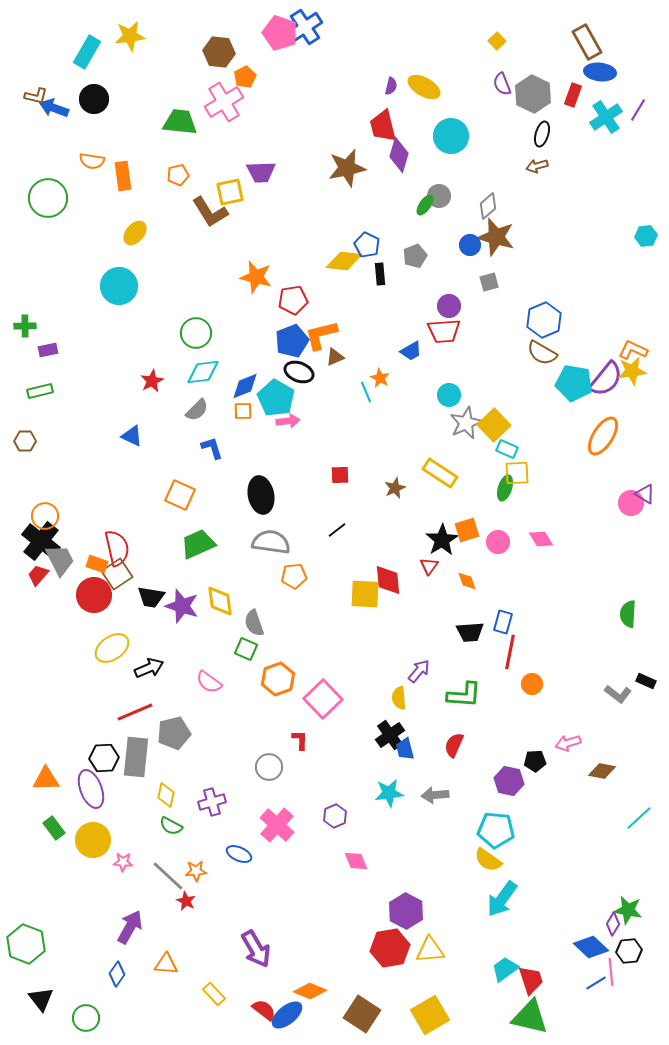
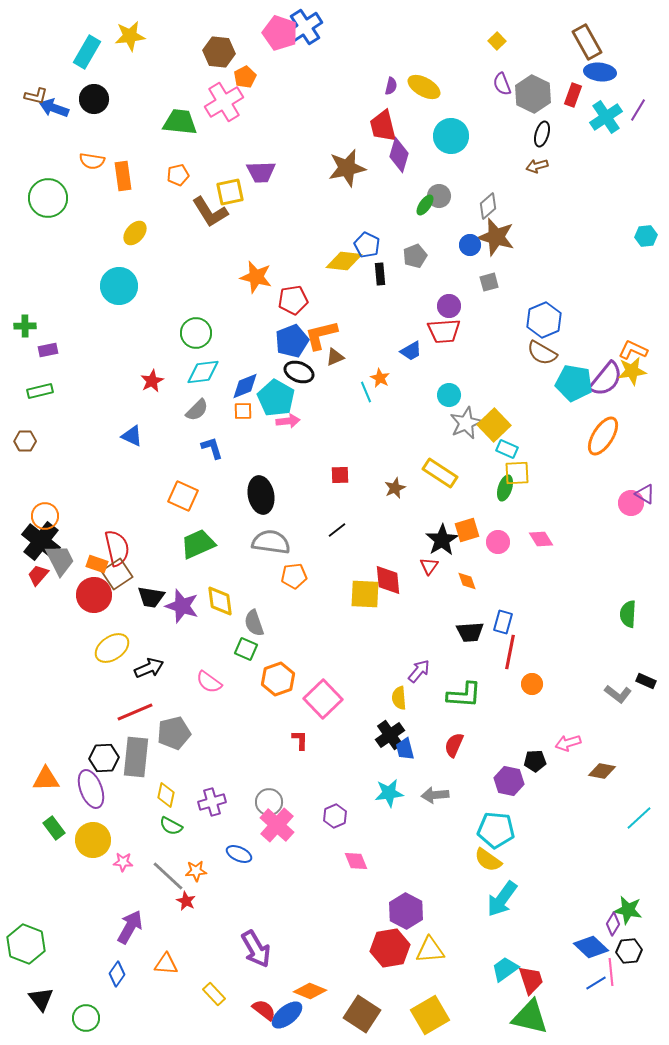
orange square at (180, 495): moved 3 px right, 1 px down
gray circle at (269, 767): moved 35 px down
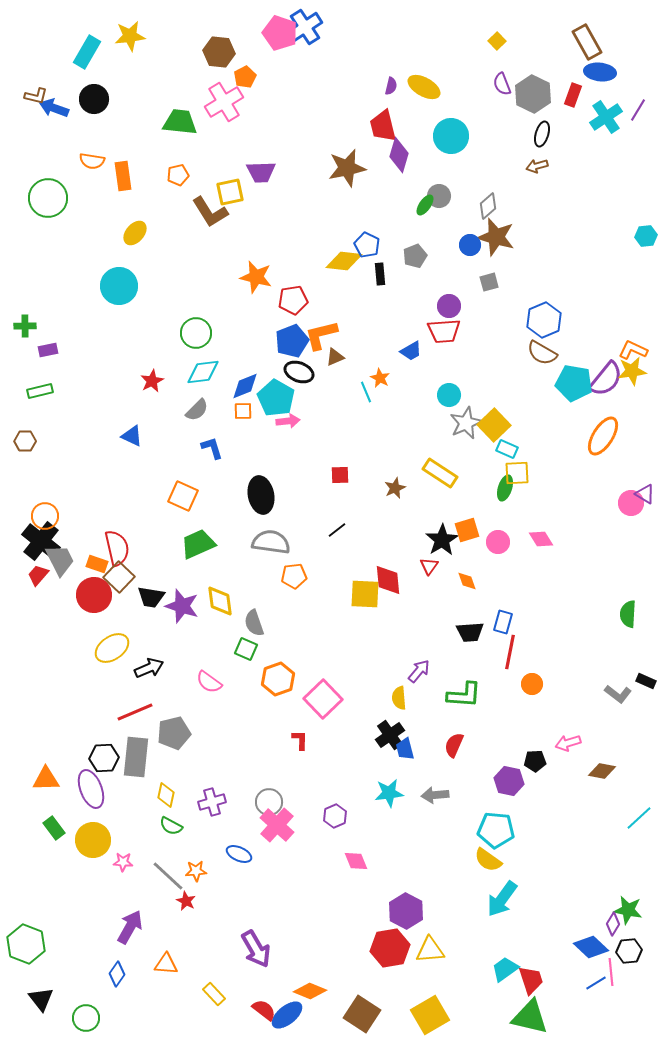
brown square at (117, 574): moved 2 px right, 3 px down; rotated 12 degrees counterclockwise
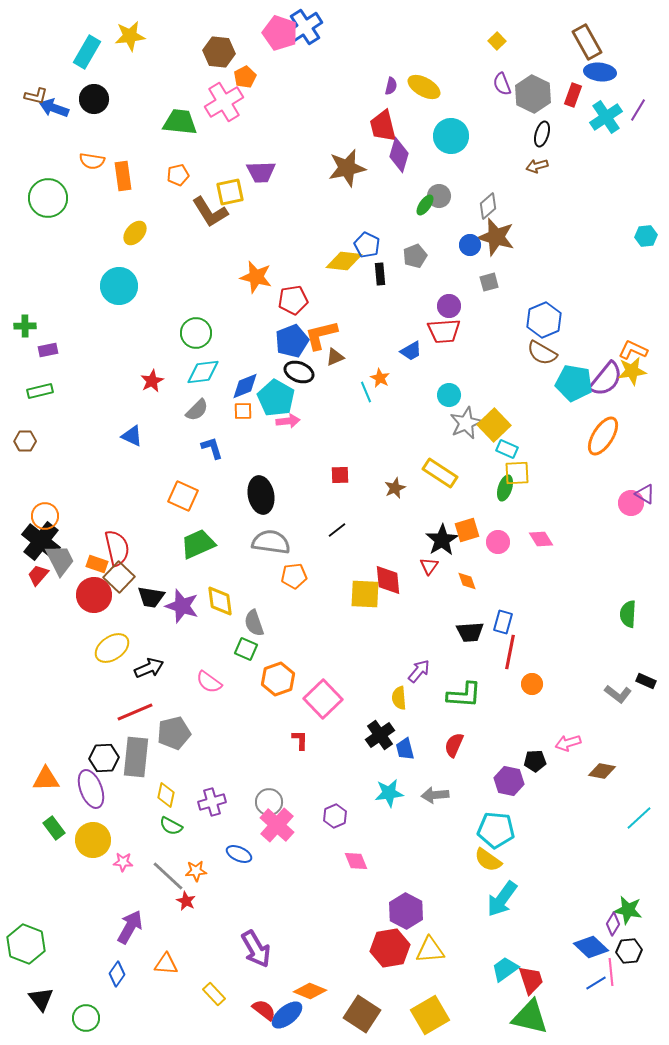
black cross at (390, 735): moved 10 px left
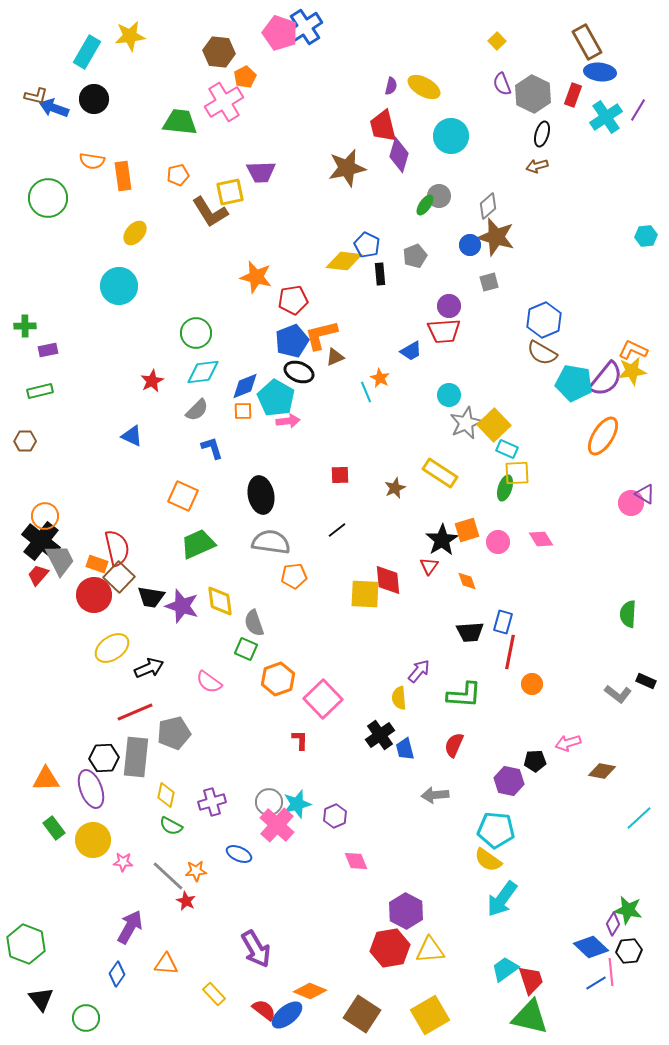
cyan star at (389, 793): moved 92 px left, 11 px down; rotated 8 degrees counterclockwise
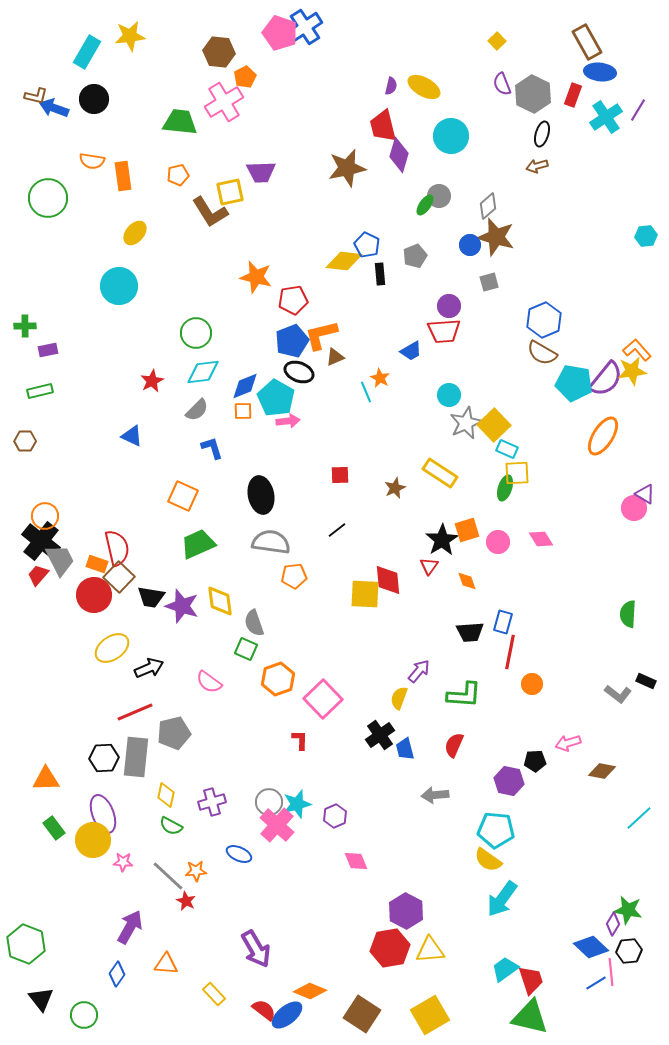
orange L-shape at (633, 350): moved 4 px right; rotated 24 degrees clockwise
pink circle at (631, 503): moved 3 px right, 5 px down
yellow semicircle at (399, 698): rotated 25 degrees clockwise
purple ellipse at (91, 789): moved 12 px right, 25 px down
green circle at (86, 1018): moved 2 px left, 3 px up
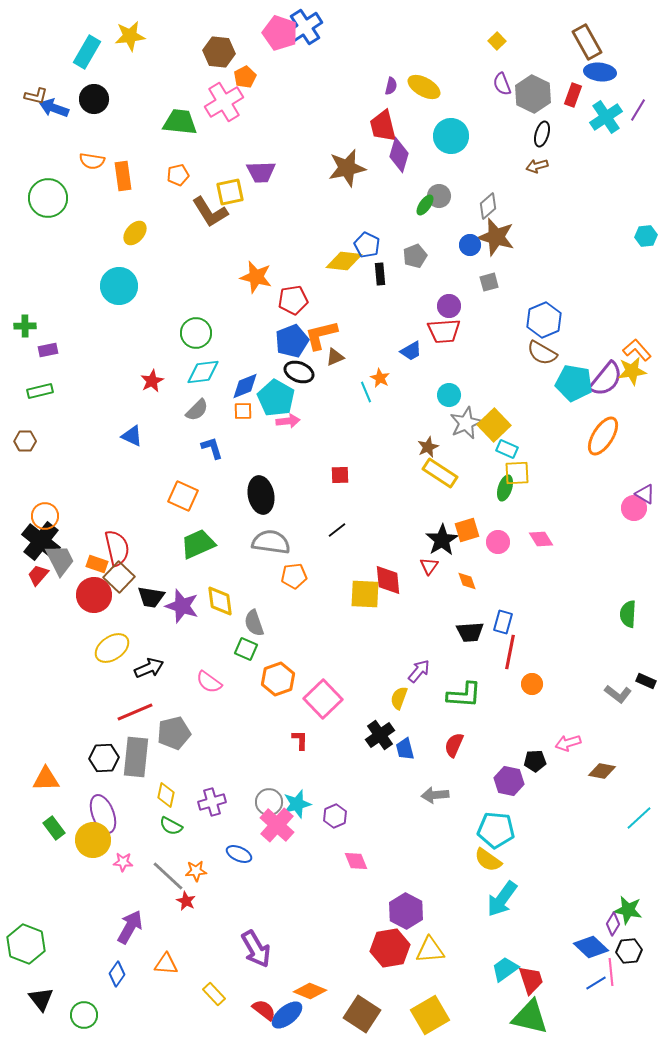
brown star at (395, 488): moved 33 px right, 41 px up
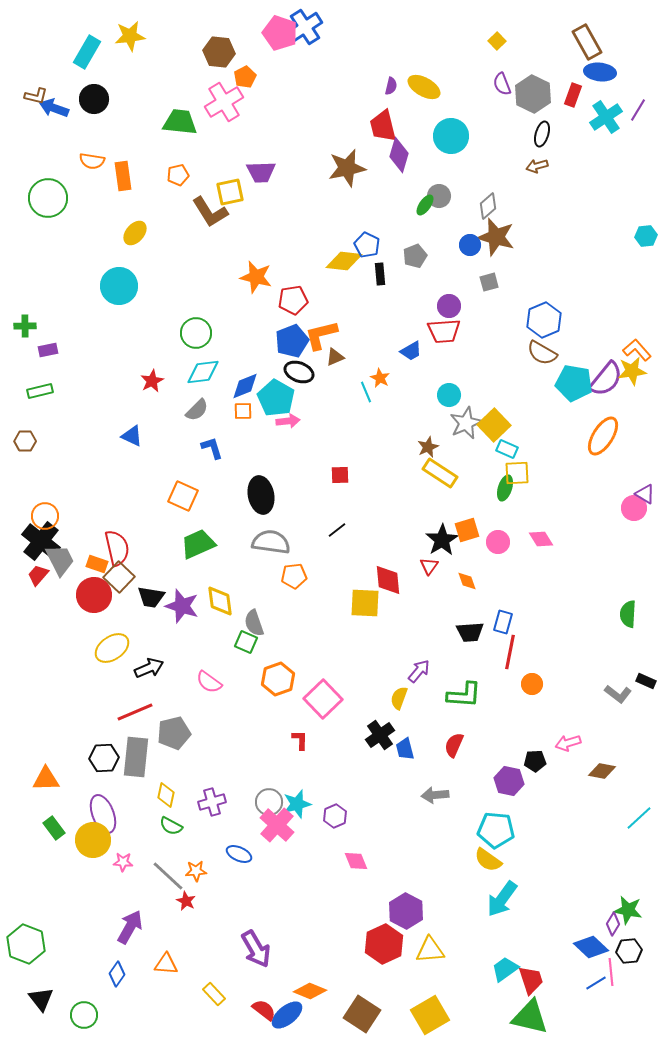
yellow square at (365, 594): moved 9 px down
green square at (246, 649): moved 7 px up
red hexagon at (390, 948): moved 6 px left, 4 px up; rotated 15 degrees counterclockwise
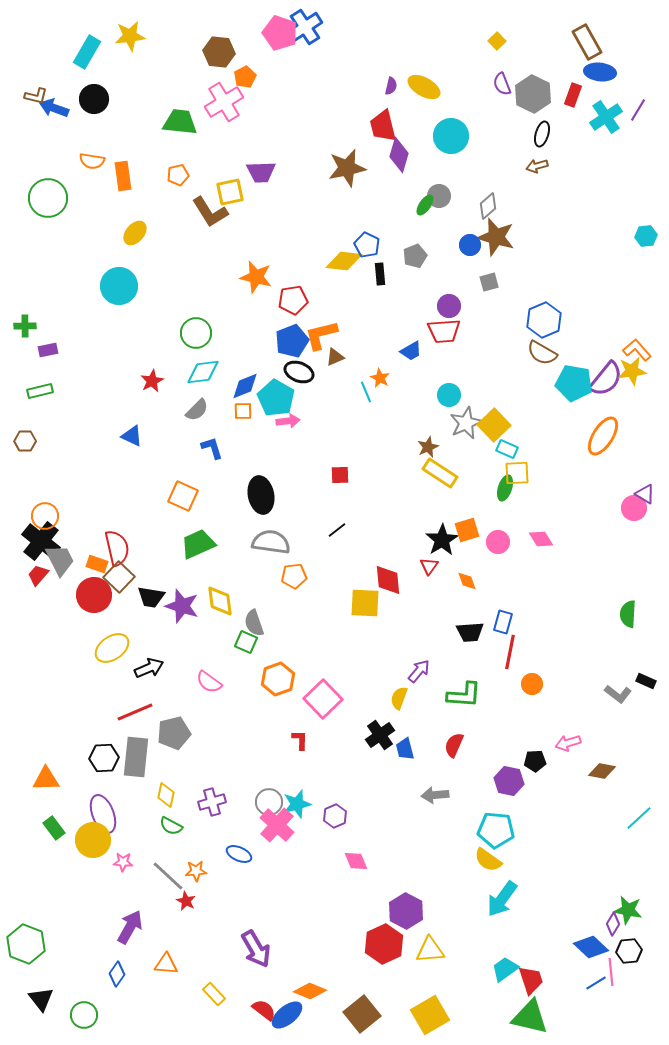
brown square at (362, 1014): rotated 18 degrees clockwise
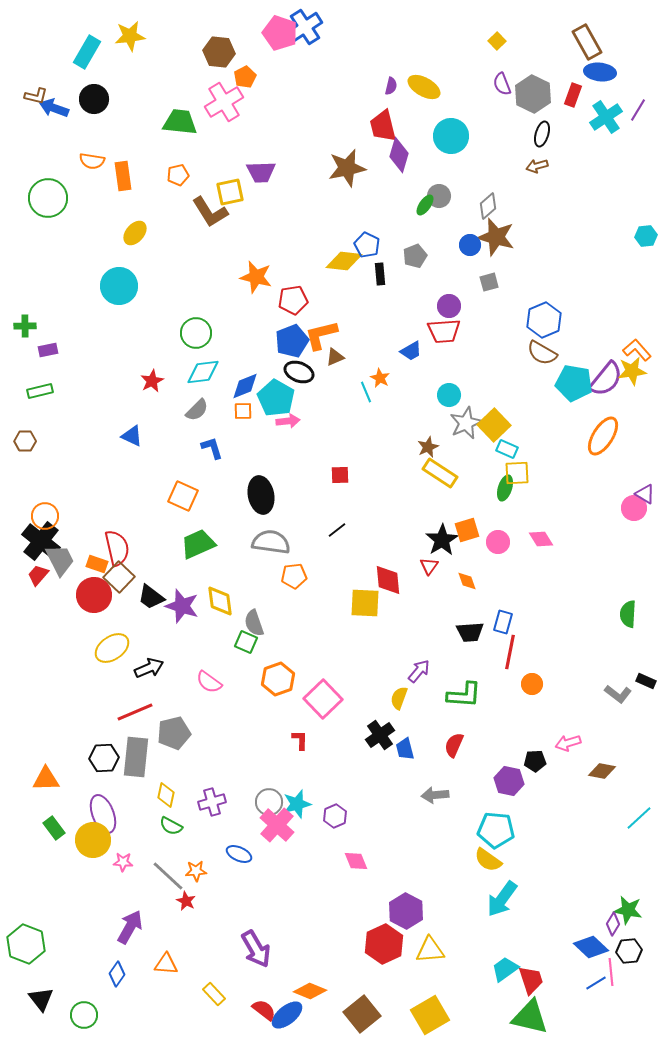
black trapezoid at (151, 597): rotated 28 degrees clockwise
